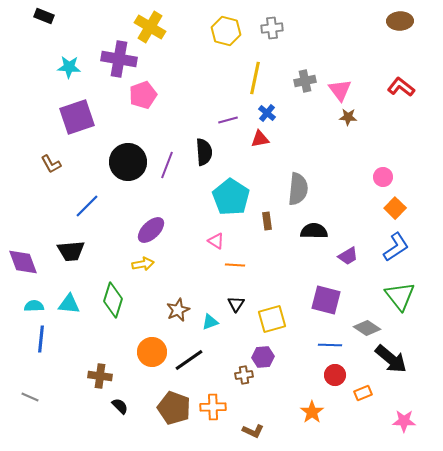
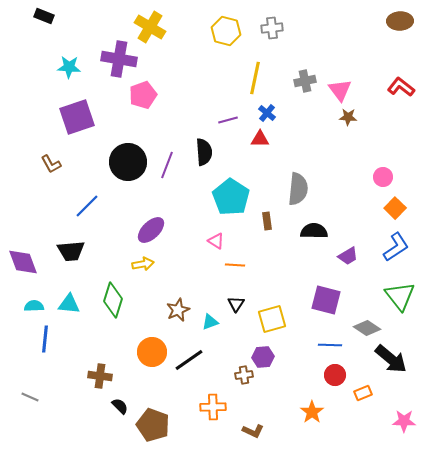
red triangle at (260, 139): rotated 12 degrees clockwise
blue line at (41, 339): moved 4 px right
brown pentagon at (174, 408): moved 21 px left, 17 px down
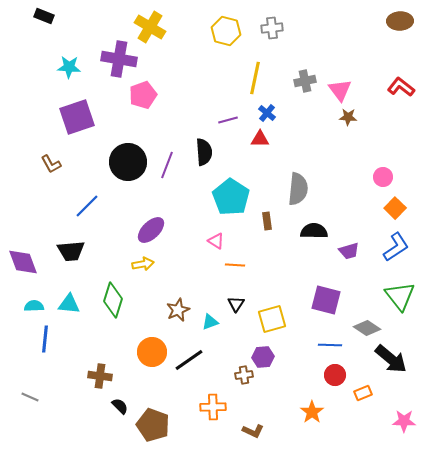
purple trapezoid at (348, 256): moved 1 px right, 5 px up; rotated 15 degrees clockwise
